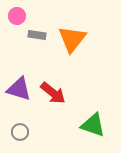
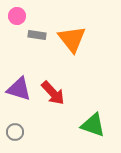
orange triangle: rotated 16 degrees counterclockwise
red arrow: rotated 8 degrees clockwise
gray circle: moved 5 px left
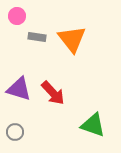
gray rectangle: moved 2 px down
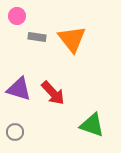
green triangle: moved 1 px left
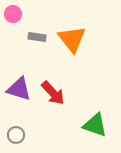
pink circle: moved 4 px left, 2 px up
green triangle: moved 3 px right
gray circle: moved 1 px right, 3 px down
